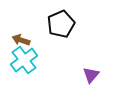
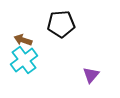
black pentagon: rotated 20 degrees clockwise
brown arrow: moved 2 px right
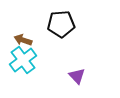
cyan cross: moved 1 px left
purple triangle: moved 14 px left, 1 px down; rotated 24 degrees counterclockwise
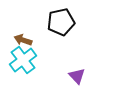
black pentagon: moved 2 px up; rotated 8 degrees counterclockwise
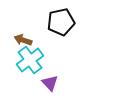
cyan cross: moved 7 px right
purple triangle: moved 27 px left, 7 px down
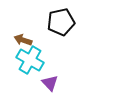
cyan cross: rotated 24 degrees counterclockwise
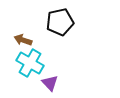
black pentagon: moved 1 px left
cyan cross: moved 3 px down
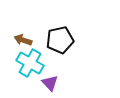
black pentagon: moved 18 px down
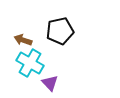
black pentagon: moved 9 px up
